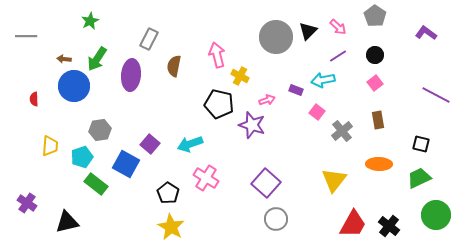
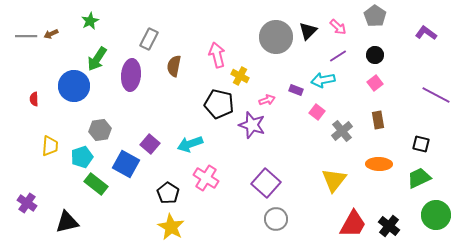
brown arrow at (64, 59): moved 13 px left, 25 px up; rotated 32 degrees counterclockwise
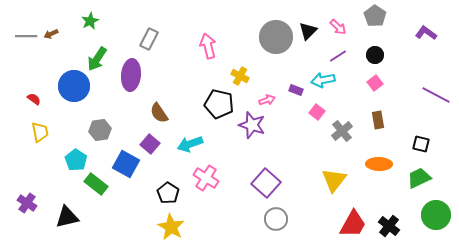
pink arrow at (217, 55): moved 9 px left, 9 px up
brown semicircle at (174, 66): moved 15 px left, 47 px down; rotated 45 degrees counterclockwise
red semicircle at (34, 99): rotated 128 degrees clockwise
yellow trapezoid at (50, 146): moved 10 px left, 14 px up; rotated 15 degrees counterclockwise
cyan pentagon at (82, 157): moved 6 px left, 3 px down; rotated 20 degrees counterclockwise
black triangle at (67, 222): moved 5 px up
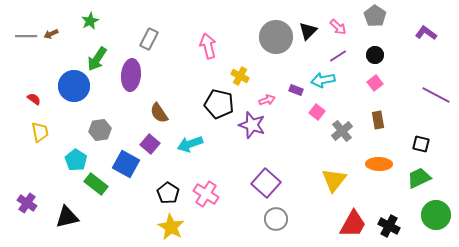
pink cross at (206, 178): moved 16 px down
black cross at (389, 226): rotated 10 degrees counterclockwise
